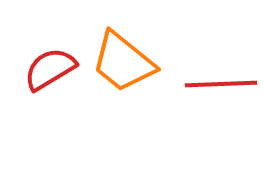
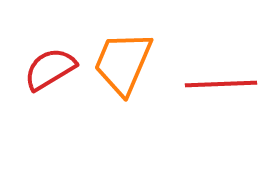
orange trapezoid: moved 1 px down; rotated 74 degrees clockwise
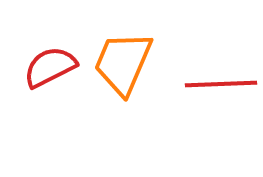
red semicircle: moved 2 px up; rotated 4 degrees clockwise
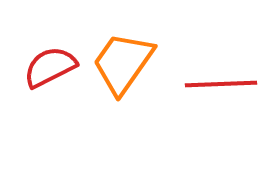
orange trapezoid: rotated 12 degrees clockwise
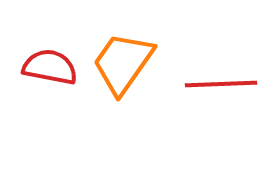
red semicircle: rotated 38 degrees clockwise
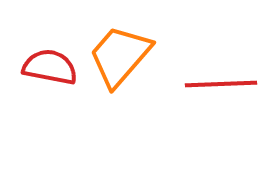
orange trapezoid: moved 3 px left, 7 px up; rotated 6 degrees clockwise
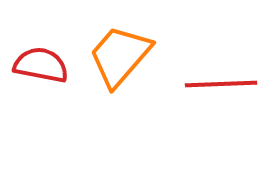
red semicircle: moved 9 px left, 2 px up
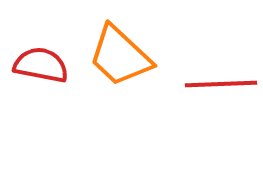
orange trapezoid: rotated 88 degrees counterclockwise
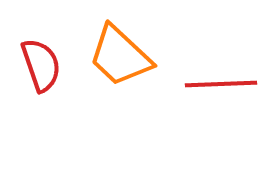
red semicircle: rotated 60 degrees clockwise
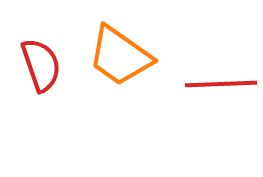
orange trapezoid: rotated 8 degrees counterclockwise
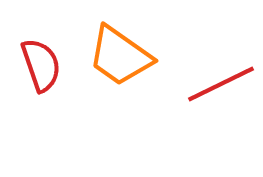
red line: rotated 24 degrees counterclockwise
